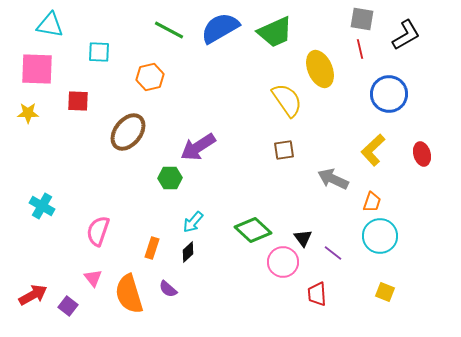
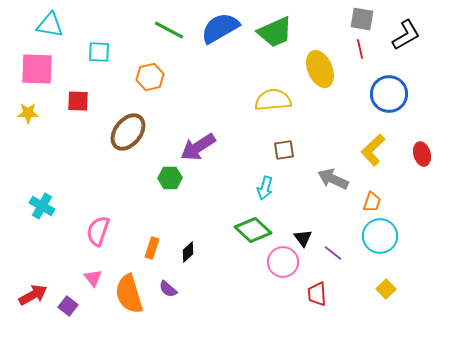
yellow semicircle: moved 14 px left; rotated 60 degrees counterclockwise
cyan arrow: moved 72 px right, 34 px up; rotated 25 degrees counterclockwise
yellow square: moved 1 px right, 3 px up; rotated 24 degrees clockwise
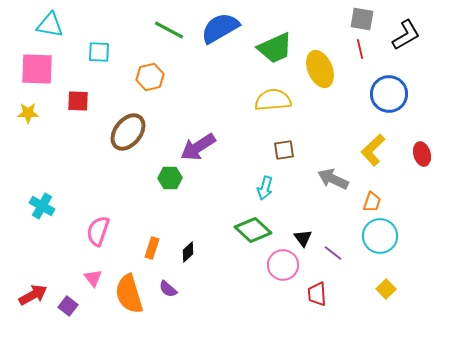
green trapezoid: moved 16 px down
pink circle: moved 3 px down
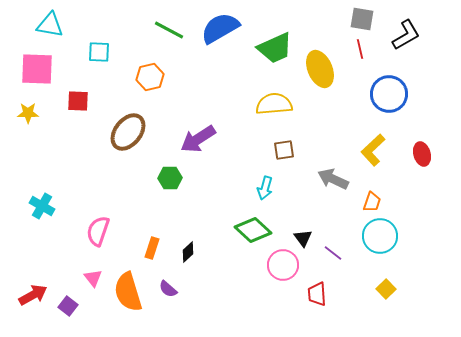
yellow semicircle: moved 1 px right, 4 px down
purple arrow: moved 8 px up
orange semicircle: moved 1 px left, 2 px up
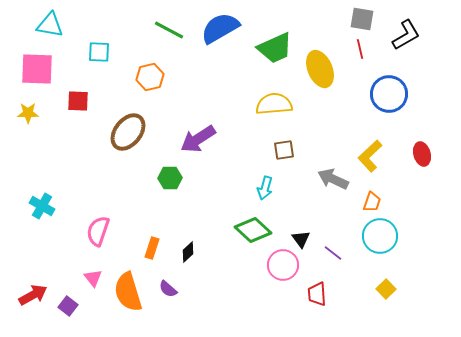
yellow L-shape: moved 3 px left, 6 px down
black triangle: moved 2 px left, 1 px down
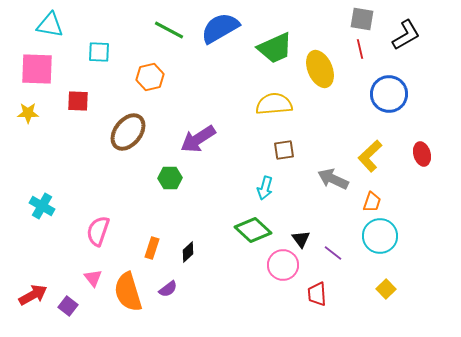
purple semicircle: rotated 78 degrees counterclockwise
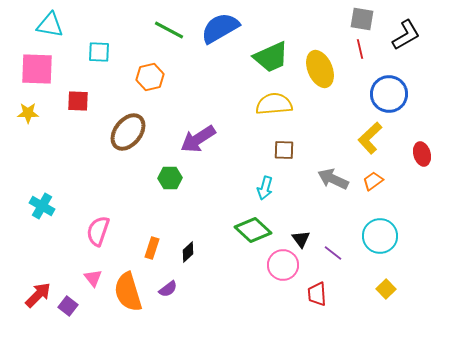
green trapezoid: moved 4 px left, 9 px down
brown square: rotated 10 degrees clockwise
yellow L-shape: moved 18 px up
orange trapezoid: moved 1 px right, 21 px up; rotated 145 degrees counterclockwise
red arrow: moved 5 px right; rotated 16 degrees counterclockwise
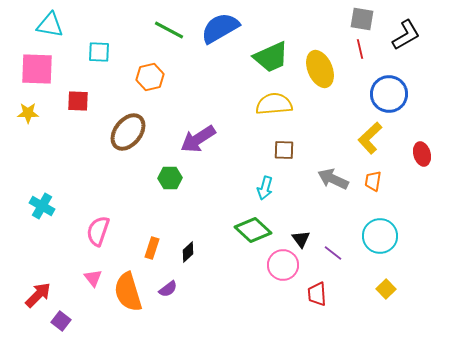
orange trapezoid: rotated 45 degrees counterclockwise
purple square: moved 7 px left, 15 px down
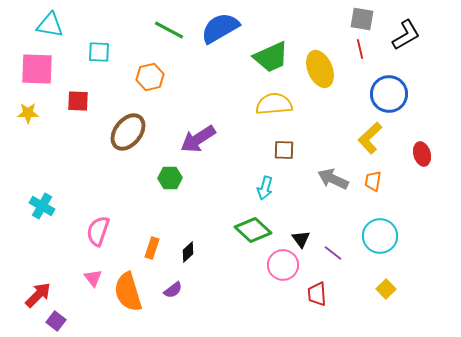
purple semicircle: moved 5 px right, 1 px down
purple square: moved 5 px left
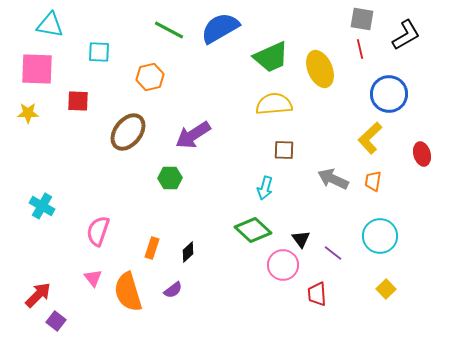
purple arrow: moved 5 px left, 4 px up
